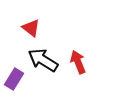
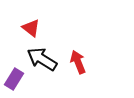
black arrow: moved 1 px left, 1 px up
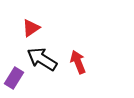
red triangle: rotated 48 degrees clockwise
purple rectangle: moved 1 px up
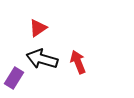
red triangle: moved 7 px right
black arrow: rotated 16 degrees counterclockwise
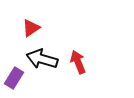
red triangle: moved 7 px left
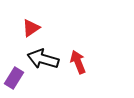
black arrow: moved 1 px right
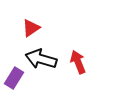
black arrow: moved 2 px left
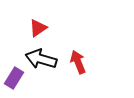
red triangle: moved 7 px right
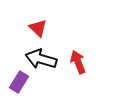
red triangle: rotated 42 degrees counterclockwise
purple rectangle: moved 5 px right, 4 px down
